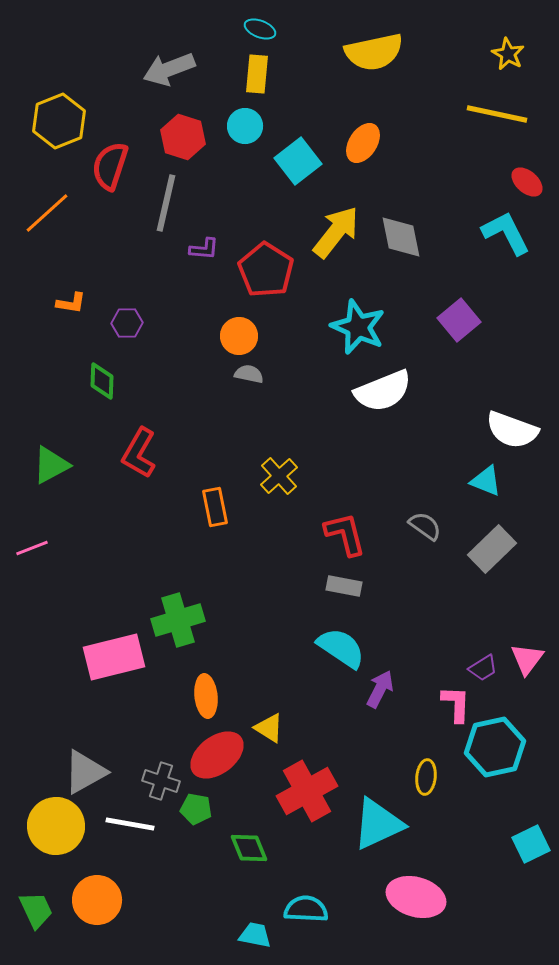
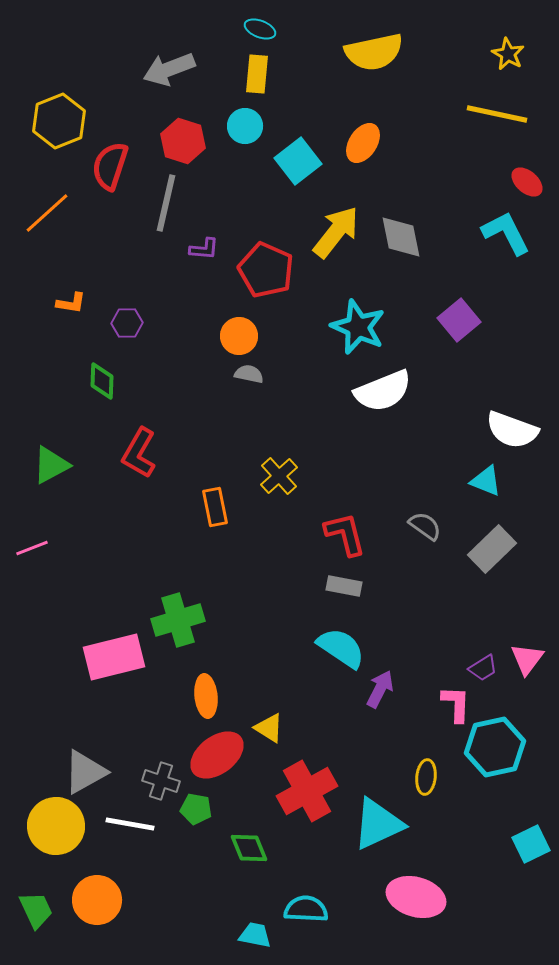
red hexagon at (183, 137): moved 4 px down
red pentagon at (266, 270): rotated 8 degrees counterclockwise
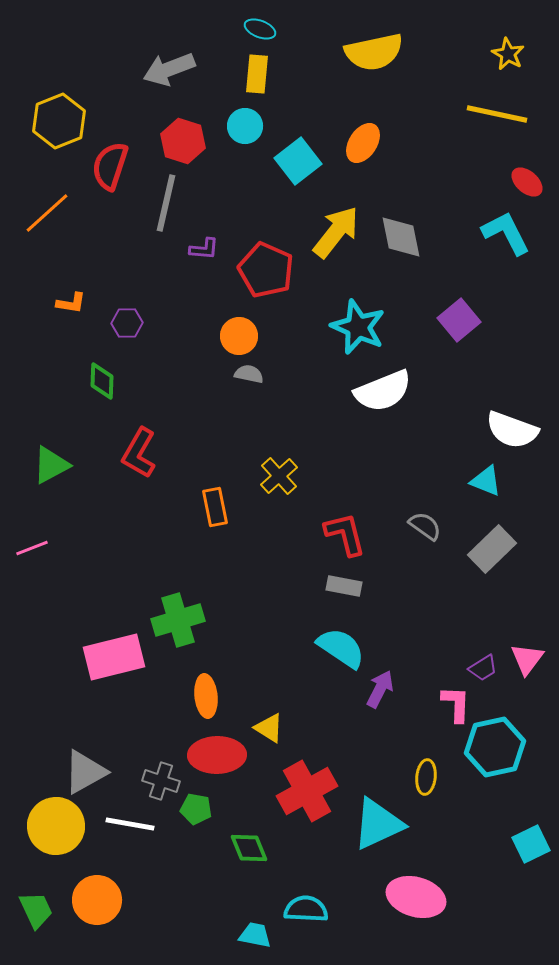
red ellipse at (217, 755): rotated 36 degrees clockwise
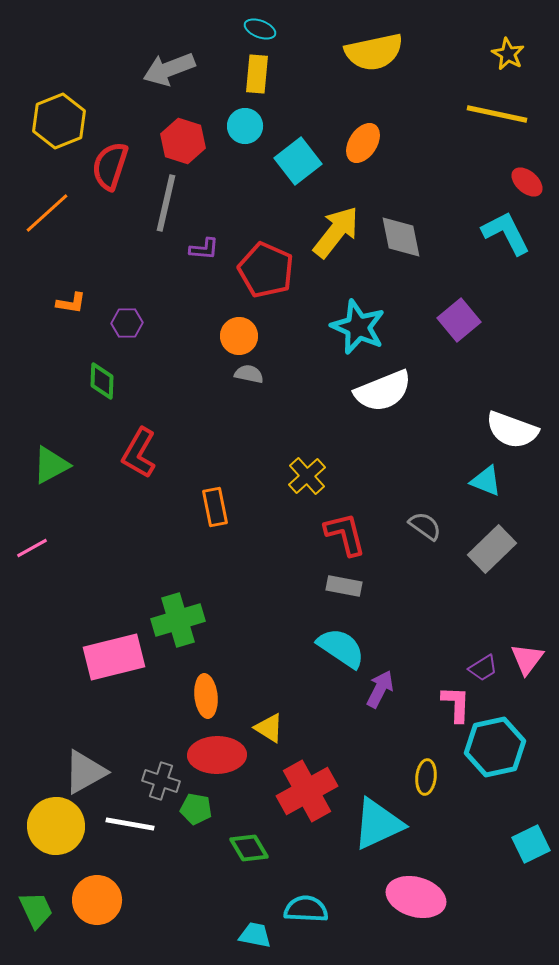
yellow cross at (279, 476): moved 28 px right
pink line at (32, 548): rotated 8 degrees counterclockwise
green diamond at (249, 848): rotated 9 degrees counterclockwise
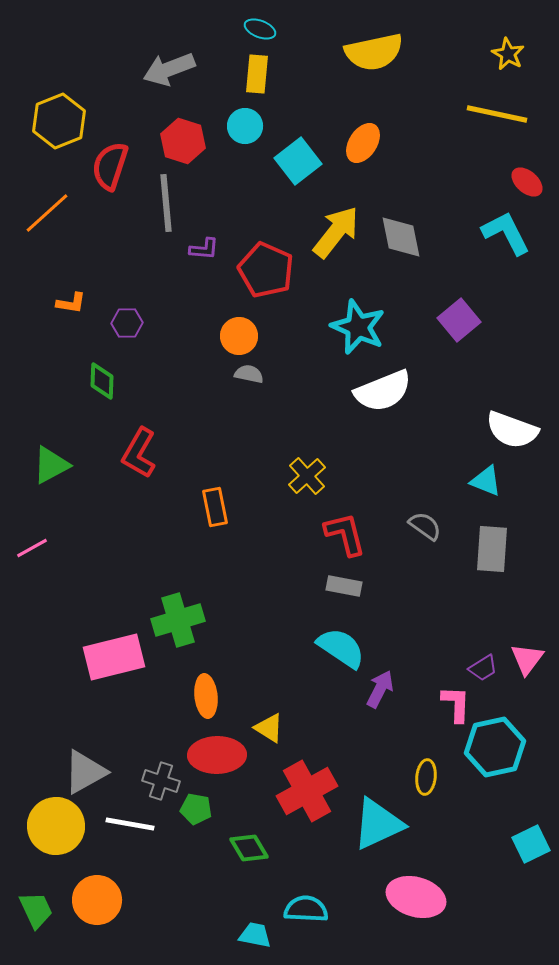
gray line at (166, 203): rotated 18 degrees counterclockwise
gray rectangle at (492, 549): rotated 42 degrees counterclockwise
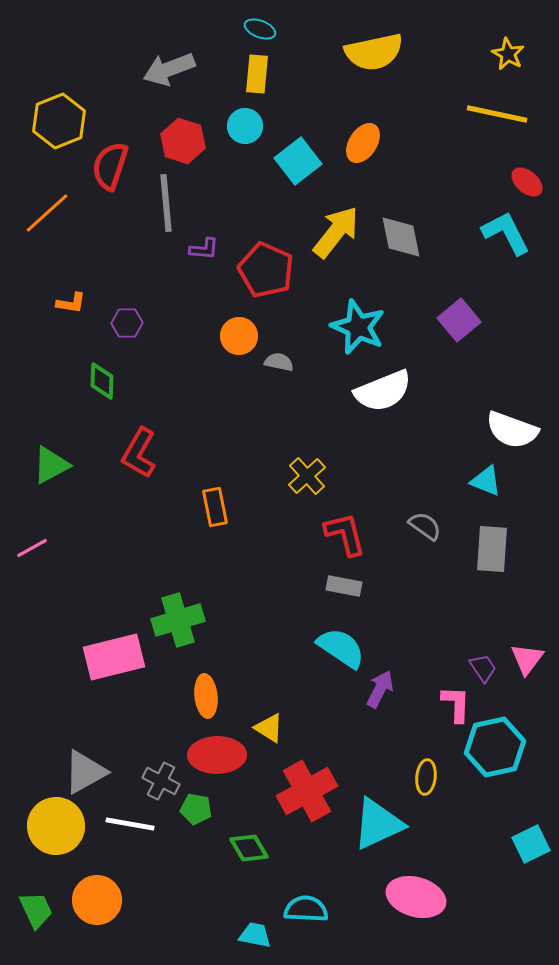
gray semicircle at (249, 374): moved 30 px right, 12 px up
purple trapezoid at (483, 668): rotated 92 degrees counterclockwise
gray cross at (161, 781): rotated 9 degrees clockwise
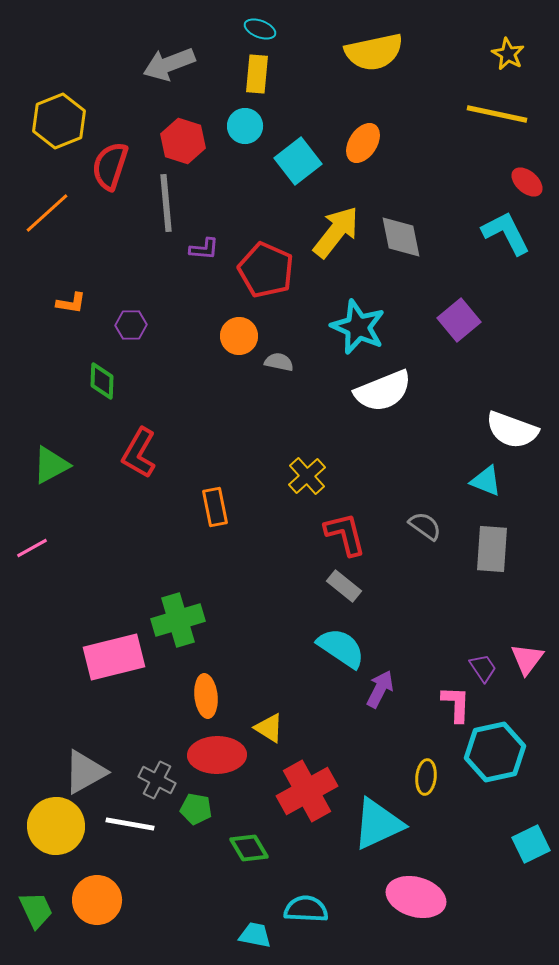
gray arrow at (169, 69): moved 5 px up
purple hexagon at (127, 323): moved 4 px right, 2 px down
gray rectangle at (344, 586): rotated 28 degrees clockwise
cyan hexagon at (495, 747): moved 5 px down
gray cross at (161, 781): moved 4 px left, 1 px up
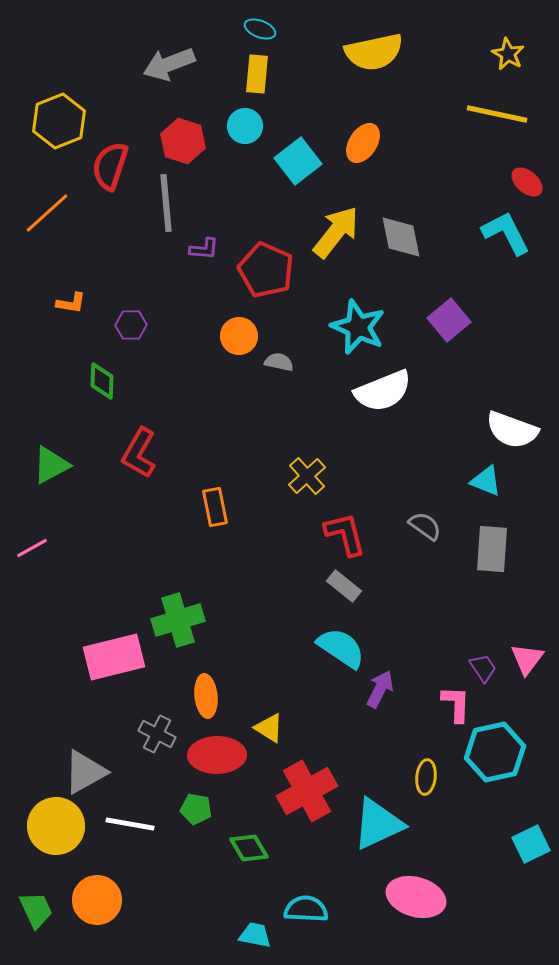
purple square at (459, 320): moved 10 px left
gray cross at (157, 780): moved 46 px up
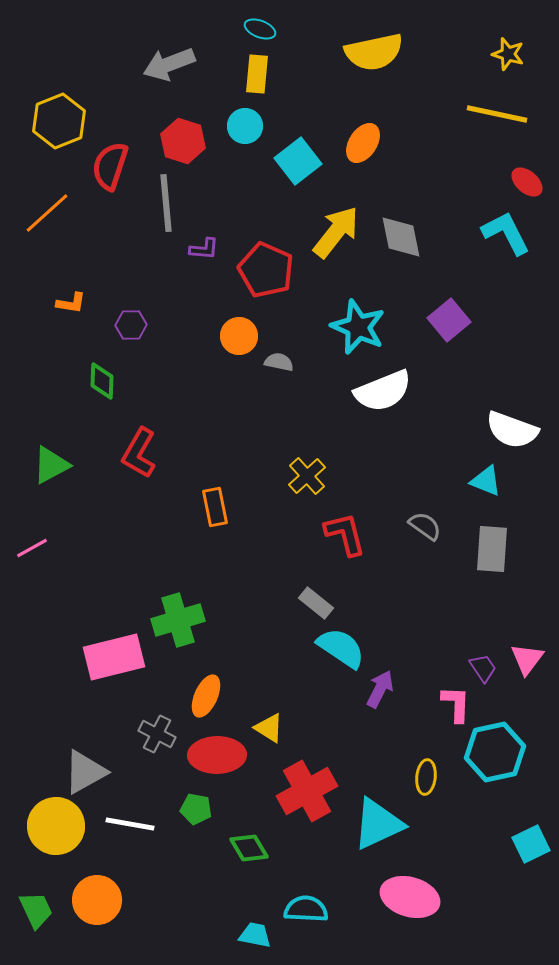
yellow star at (508, 54): rotated 12 degrees counterclockwise
gray rectangle at (344, 586): moved 28 px left, 17 px down
orange ellipse at (206, 696): rotated 30 degrees clockwise
pink ellipse at (416, 897): moved 6 px left
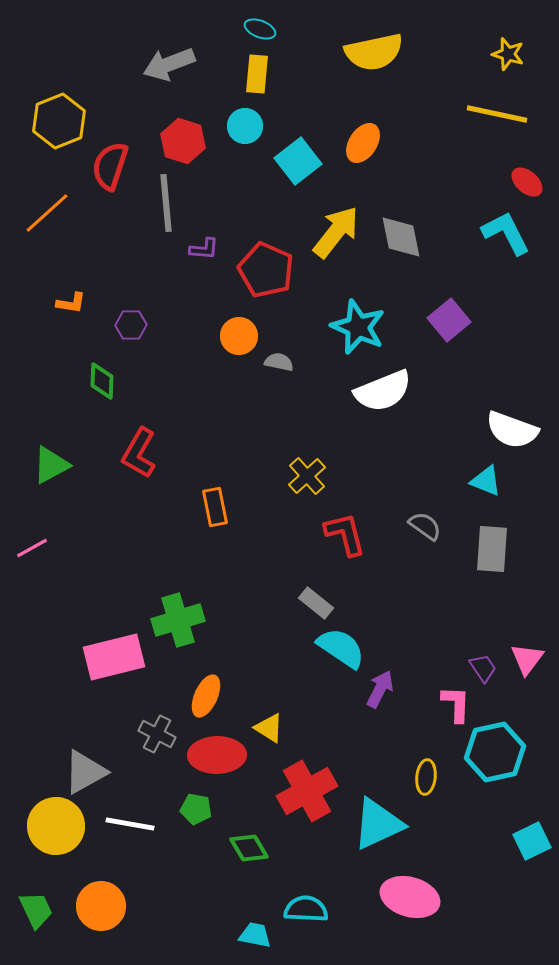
cyan square at (531, 844): moved 1 px right, 3 px up
orange circle at (97, 900): moved 4 px right, 6 px down
